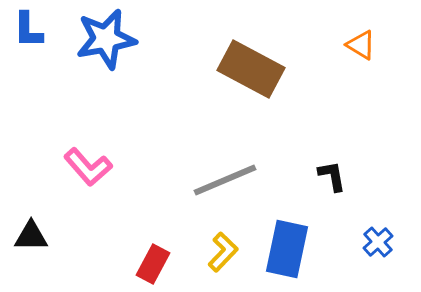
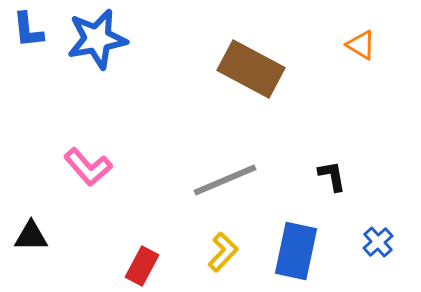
blue L-shape: rotated 6 degrees counterclockwise
blue star: moved 9 px left
blue rectangle: moved 9 px right, 2 px down
red rectangle: moved 11 px left, 2 px down
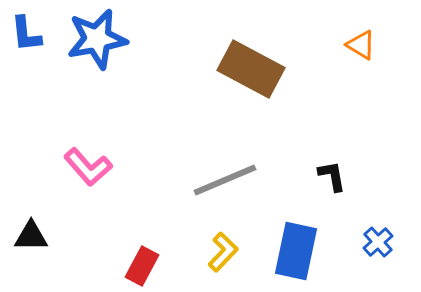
blue L-shape: moved 2 px left, 4 px down
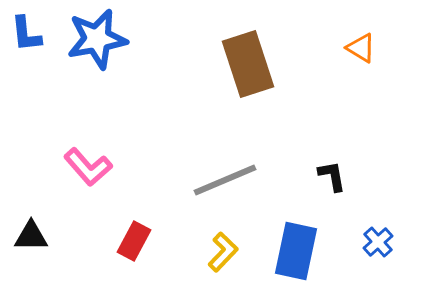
orange triangle: moved 3 px down
brown rectangle: moved 3 px left, 5 px up; rotated 44 degrees clockwise
red rectangle: moved 8 px left, 25 px up
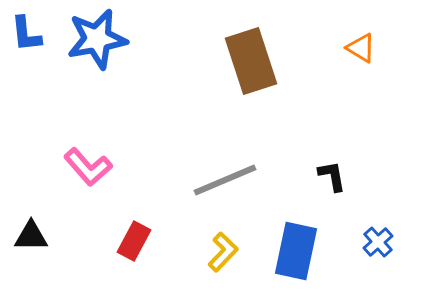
brown rectangle: moved 3 px right, 3 px up
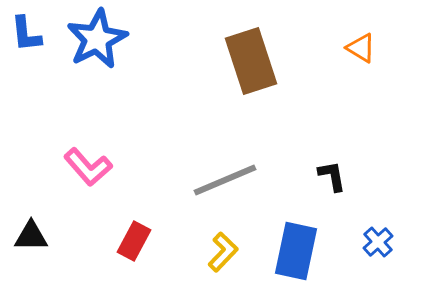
blue star: rotated 16 degrees counterclockwise
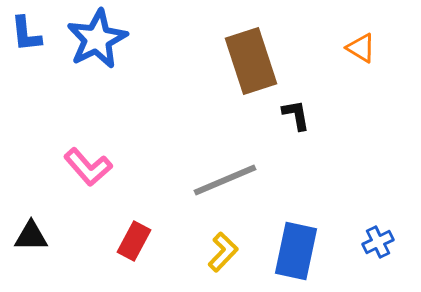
black L-shape: moved 36 px left, 61 px up
blue cross: rotated 16 degrees clockwise
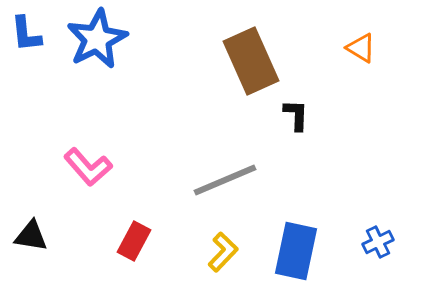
brown rectangle: rotated 6 degrees counterclockwise
black L-shape: rotated 12 degrees clockwise
black triangle: rotated 9 degrees clockwise
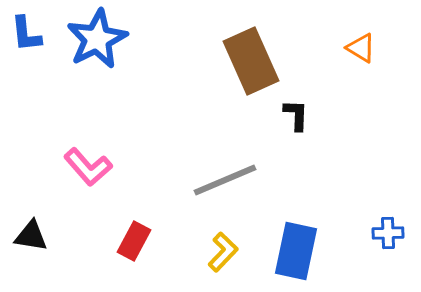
blue cross: moved 10 px right, 9 px up; rotated 24 degrees clockwise
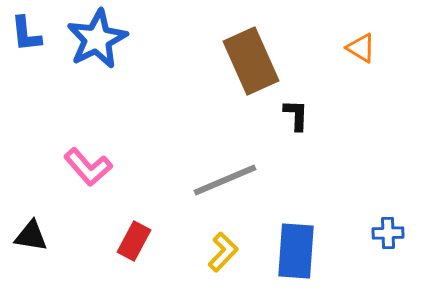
blue rectangle: rotated 8 degrees counterclockwise
